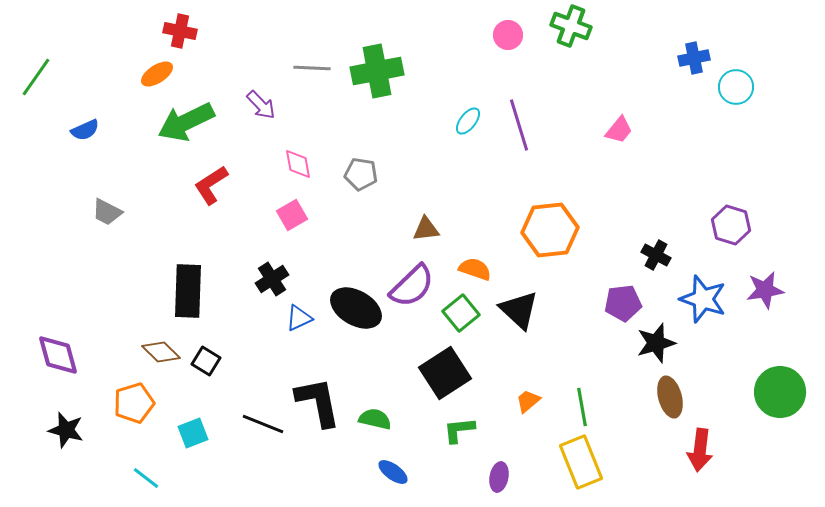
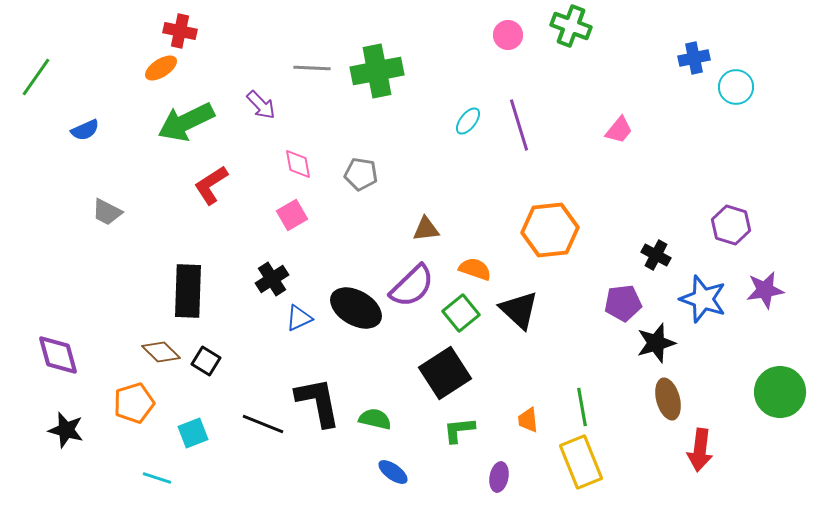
orange ellipse at (157, 74): moved 4 px right, 6 px up
brown ellipse at (670, 397): moved 2 px left, 2 px down
orange trapezoid at (528, 401): moved 19 px down; rotated 56 degrees counterclockwise
cyan line at (146, 478): moved 11 px right; rotated 20 degrees counterclockwise
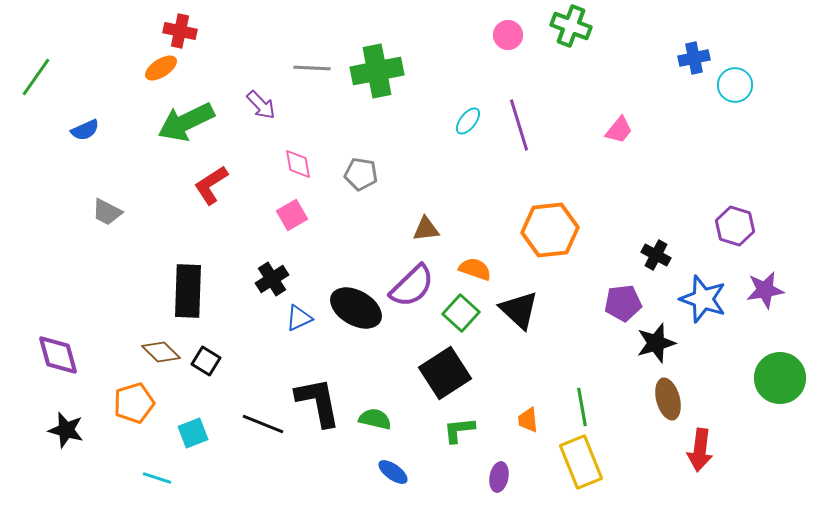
cyan circle at (736, 87): moved 1 px left, 2 px up
purple hexagon at (731, 225): moved 4 px right, 1 px down
green square at (461, 313): rotated 9 degrees counterclockwise
green circle at (780, 392): moved 14 px up
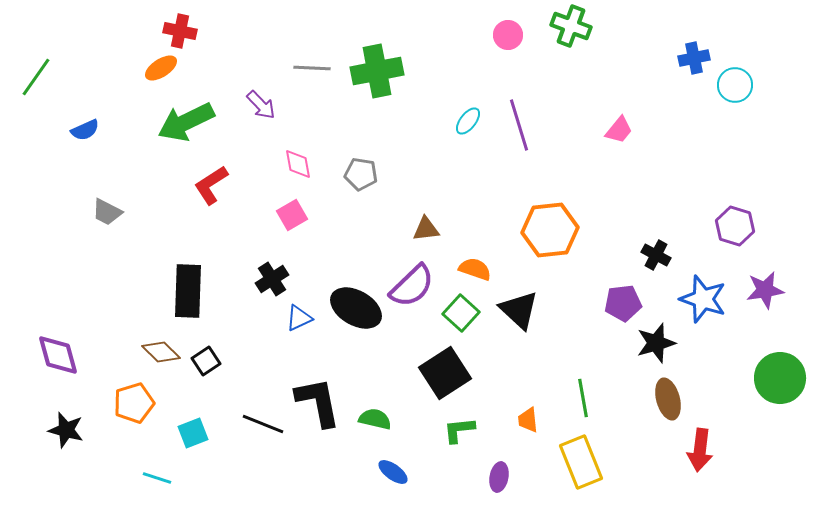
black square at (206, 361): rotated 24 degrees clockwise
green line at (582, 407): moved 1 px right, 9 px up
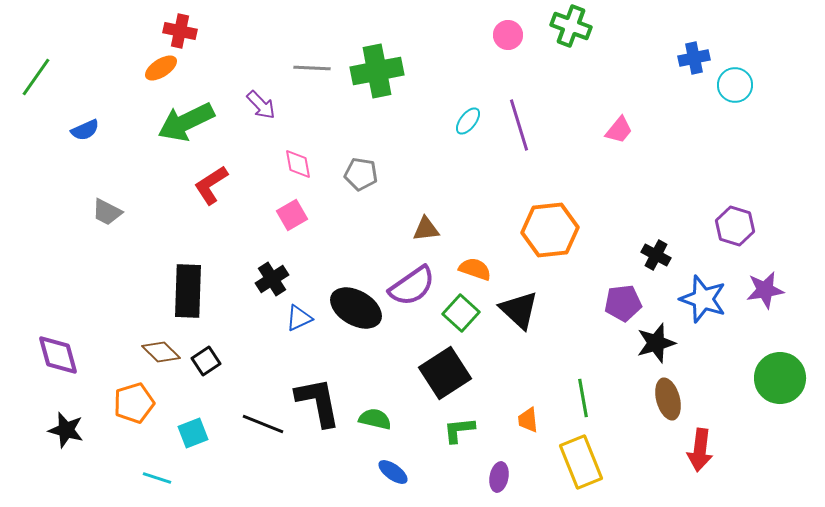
purple semicircle at (412, 286): rotated 9 degrees clockwise
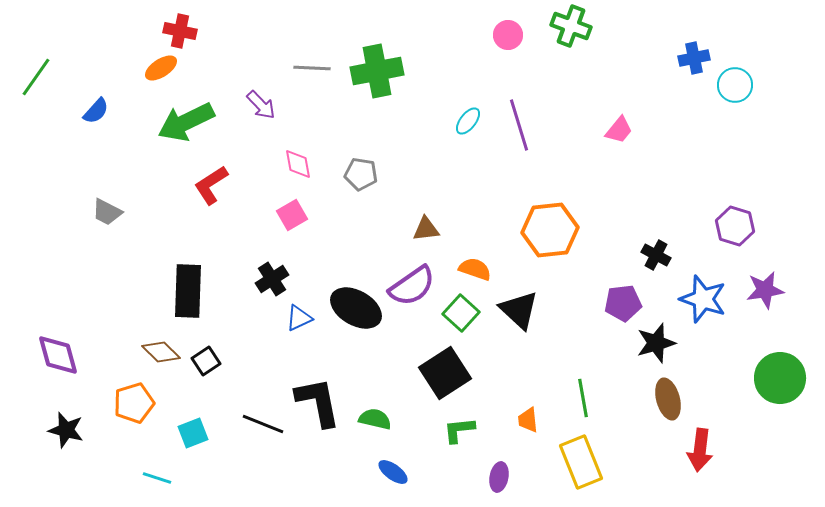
blue semicircle at (85, 130): moved 11 px right, 19 px up; rotated 24 degrees counterclockwise
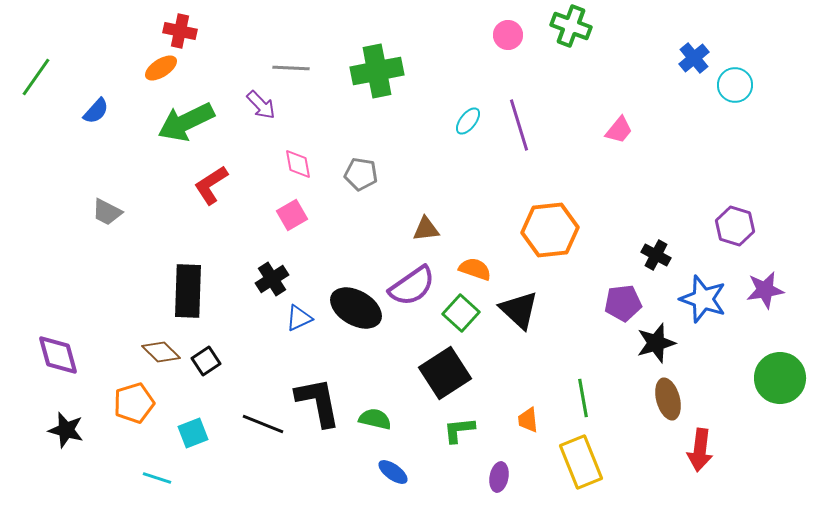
blue cross at (694, 58): rotated 28 degrees counterclockwise
gray line at (312, 68): moved 21 px left
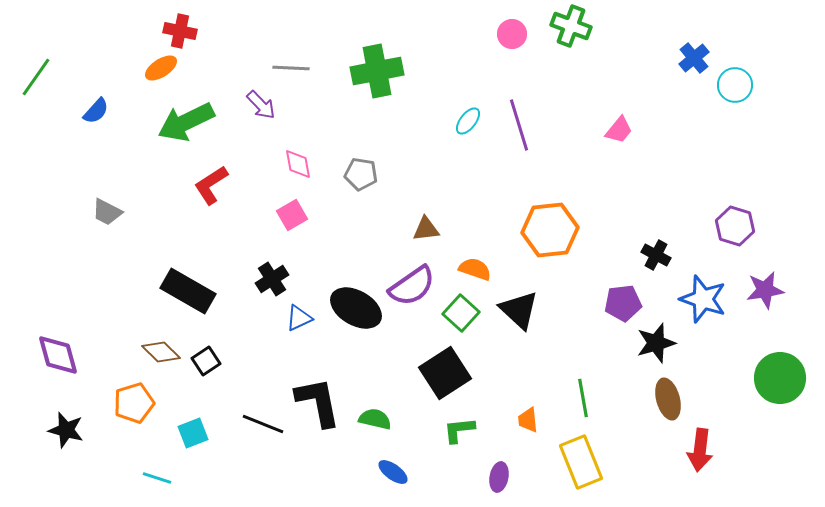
pink circle at (508, 35): moved 4 px right, 1 px up
black rectangle at (188, 291): rotated 62 degrees counterclockwise
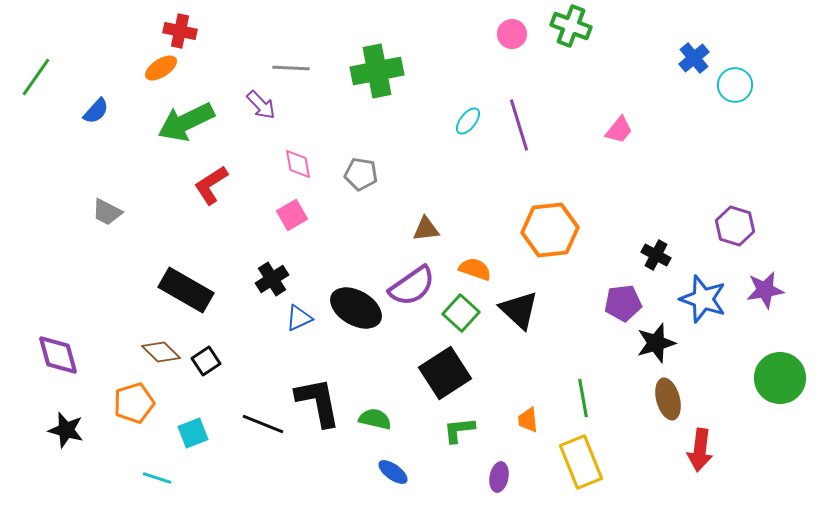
black rectangle at (188, 291): moved 2 px left, 1 px up
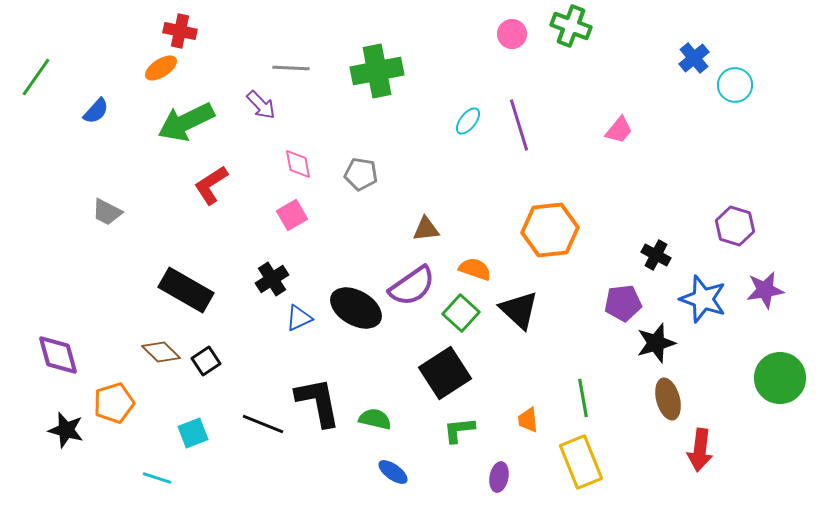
orange pentagon at (134, 403): moved 20 px left
